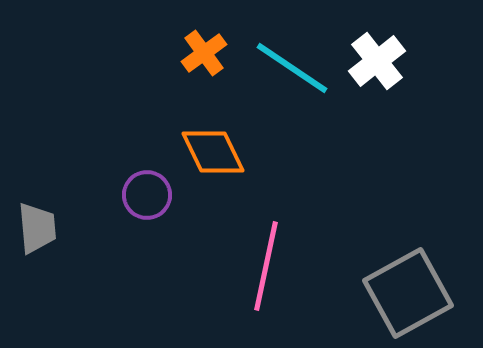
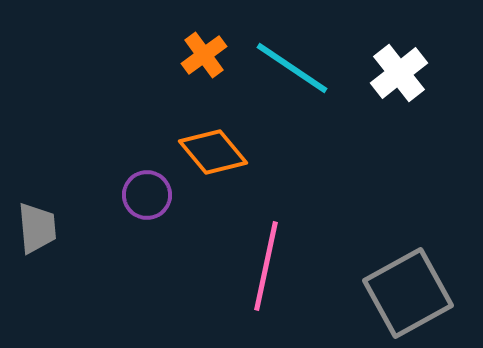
orange cross: moved 2 px down
white cross: moved 22 px right, 12 px down
orange diamond: rotated 14 degrees counterclockwise
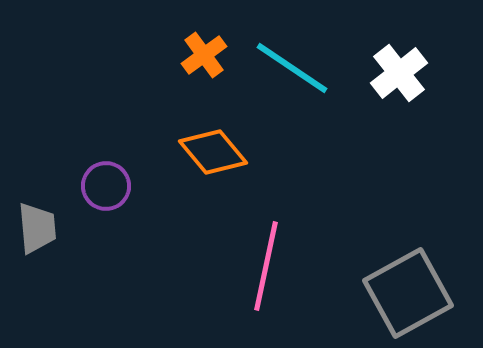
purple circle: moved 41 px left, 9 px up
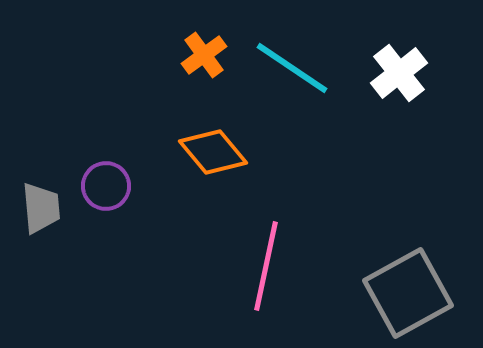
gray trapezoid: moved 4 px right, 20 px up
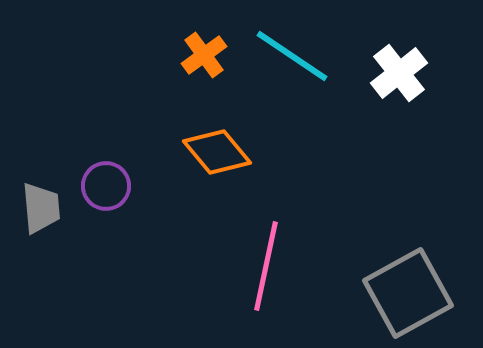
cyan line: moved 12 px up
orange diamond: moved 4 px right
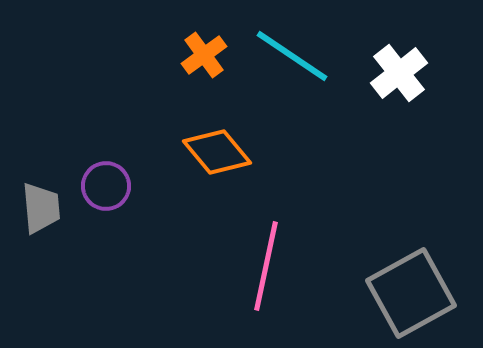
gray square: moved 3 px right
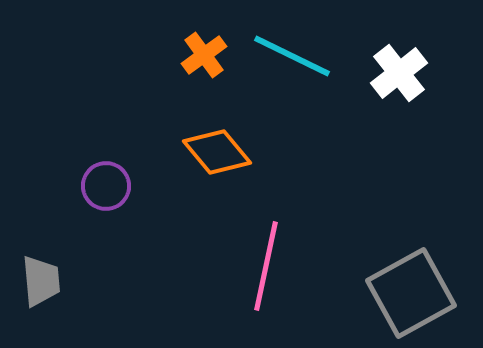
cyan line: rotated 8 degrees counterclockwise
gray trapezoid: moved 73 px down
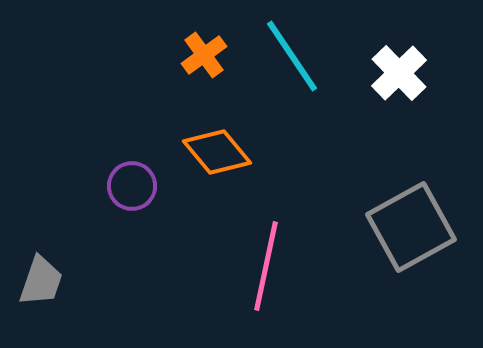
cyan line: rotated 30 degrees clockwise
white cross: rotated 6 degrees counterclockwise
purple circle: moved 26 px right
gray trapezoid: rotated 24 degrees clockwise
gray square: moved 66 px up
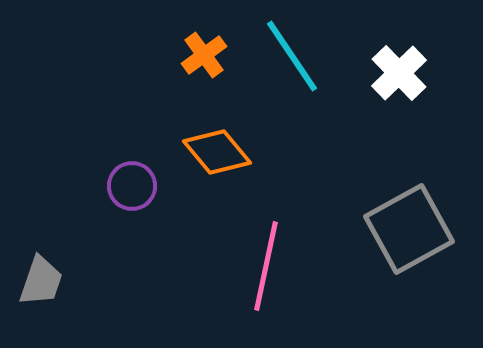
gray square: moved 2 px left, 2 px down
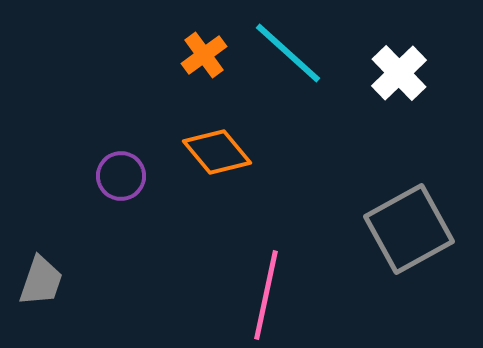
cyan line: moved 4 px left, 3 px up; rotated 14 degrees counterclockwise
purple circle: moved 11 px left, 10 px up
pink line: moved 29 px down
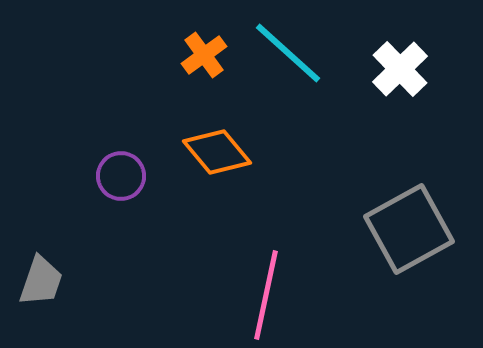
white cross: moved 1 px right, 4 px up
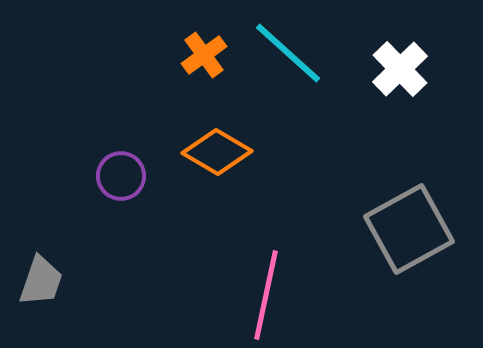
orange diamond: rotated 20 degrees counterclockwise
